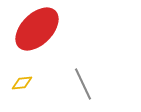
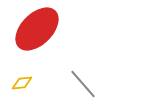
gray line: rotated 16 degrees counterclockwise
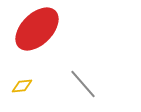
yellow diamond: moved 3 px down
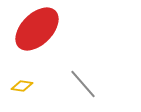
yellow diamond: rotated 15 degrees clockwise
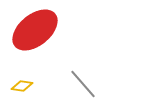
red ellipse: moved 2 px left, 1 px down; rotated 6 degrees clockwise
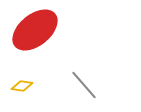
gray line: moved 1 px right, 1 px down
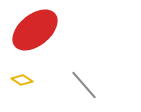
yellow diamond: moved 6 px up; rotated 25 degrees clockwise
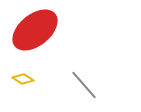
yellow diamond: moved 1 px right, 1 px up
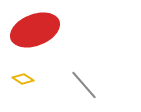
red ellipse: rotated 18 degrees clockwise
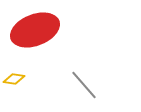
yellow diamond: moved 9 px left; rotated 25 degrees counterclockwise
